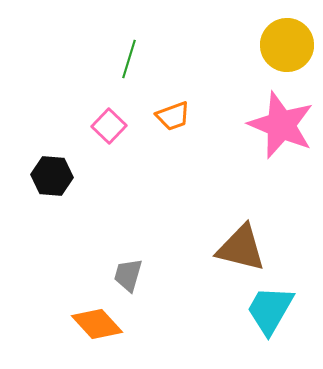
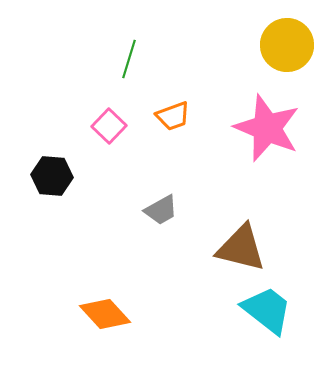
pink star: moved 14 px left, 3 px down
gray trapezoid: moved 33 px right, 65 px up; rotated 135 degrees counterclockwise
cyan trapezoid: moved 3 px left; rotated 98 degrees clockwise
orange diamond: moved 8 px right, 10 px up
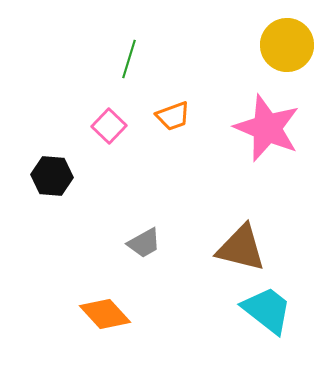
gray trapezoid: moved 17 px left, 33 px down
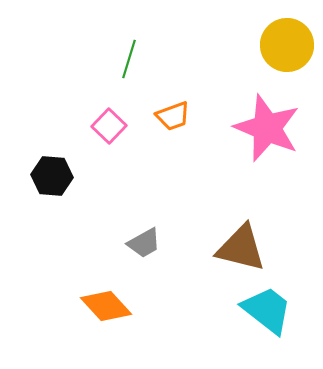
orange diamond: moved 1 px right, 8 px up
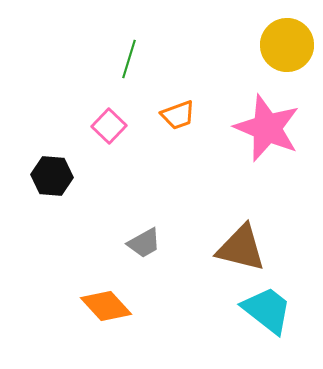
orange trapezoid: moved 5 px right, 1 px up
